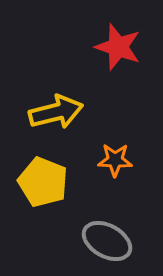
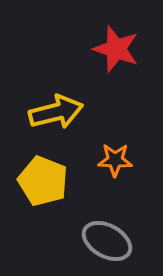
red star: moved 2 px left, 2 px down
yellow pentagon: moved 1 px up
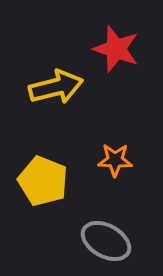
yellow arrow: moved 25 px up
gray ellipse: moved 1 px left
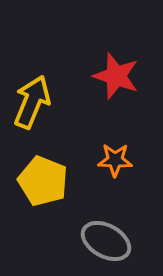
red star: moved 27 px down
yellow arrow: moved 24 px left, 15 px down; rotated 54 degrees counterclockwise
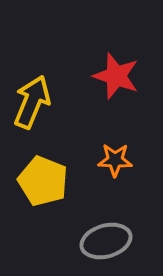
gray ellipse: rotated 45 degrees counterclockwise
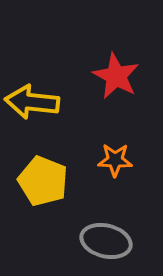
red star: rotated 9 degrees clockwise
yellow arrow: rotated 106 degrees counterclockwise
gray ellipse: rotated 30 degrees clockwise
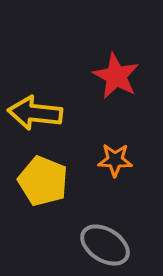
yellow arrow: moved 3 px right, 11 px down
gray ellipse: moved 1 px left, 4 px down; rotated 18 degrees clockwise
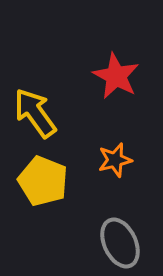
yellow arrow: rotated 48 degrees clockwise
orange star: rotated 16 degrees counterclockwise
gray ellipse: moved 15 px right, 2 px up; rotated 33 degrees clockwise
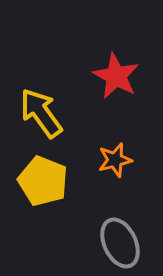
yellow arrow: moved 6 px right
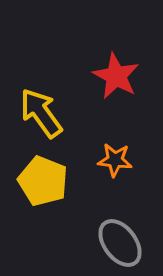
orange star: rotated 20 degrees clockwise
gray ellipse: rotated 12 degrees counterclockwise
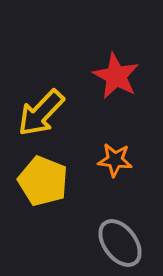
yellow arrow: rotated 100 degrees counterclockwise
